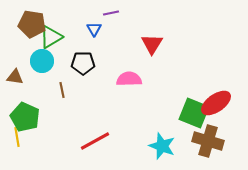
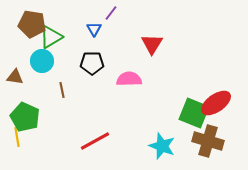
purple line: rotated 42 degrees counterclockwise
black pentagon: moved 9 px right
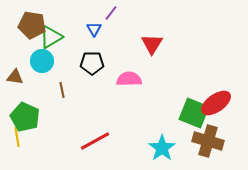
brown pentagon: moved 1 px down
cyan star: moved 2 px down; rotated 16 degrees clockwise
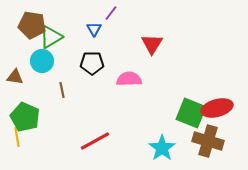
red ellipse: moved 1 px right, 5 px down; rotated 20 degrees clockwise
green square: moved 3 px left
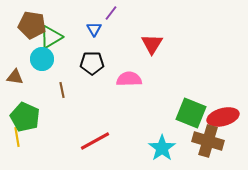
cyan circle: moved 2 px up
red ellipse: moved 6 px right, 9 px down
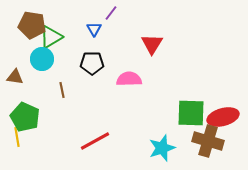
green square: rotated 20 degrees counterclockwise
cyan star: rotated 16 degrees clockwise
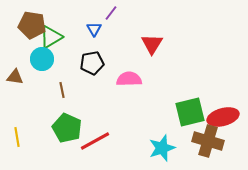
black pentagon: rotated 10 degrees counterclockwise
green square: moved 1 px left, 1 px up; rotated 16 degrees counterclockwise
green pentagon: moved 42 px right, 11 px down
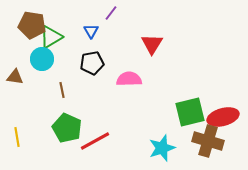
blue triangle: moved 3 px left, 2 px down
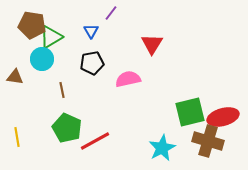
pink semicircle: moved 1 px left; rotated 10 degrees counterclockwise
cyan star: rotated 8 degrees counterclockwise
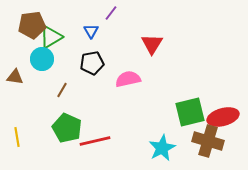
brown pentagon: rotated 16 degrees counterclockwise
brown line: rotated 42 degrees clockwise
red line: rotated 16 degrees clockwise
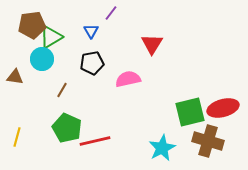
red ellipse: moved 9 px up
yellow line: rotated 24 degrees clockwise
